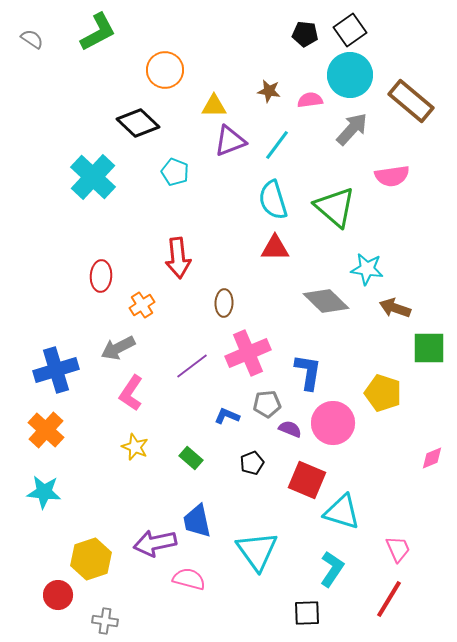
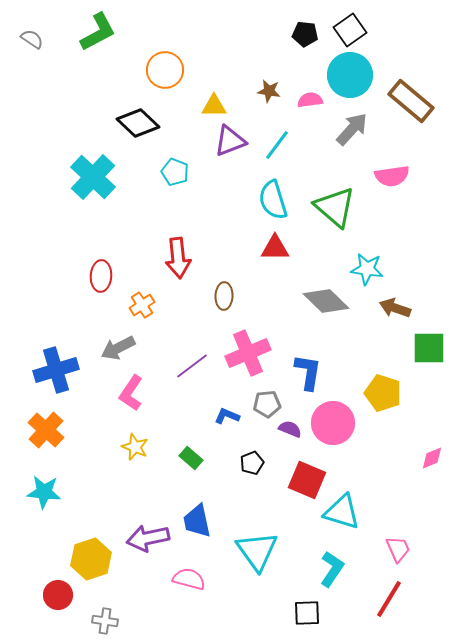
brown ellipse at (224, 303): moved 7 px up
purple arrow at (155, 543): moved 7 px left, 5 px up
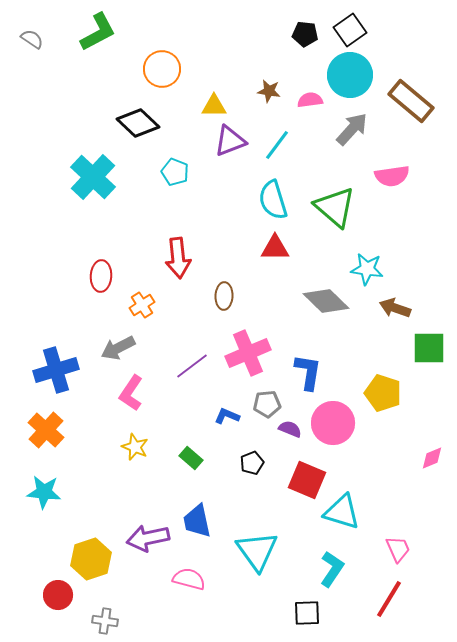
orange circle at (165, 70): moved 3 px left, 1 px up
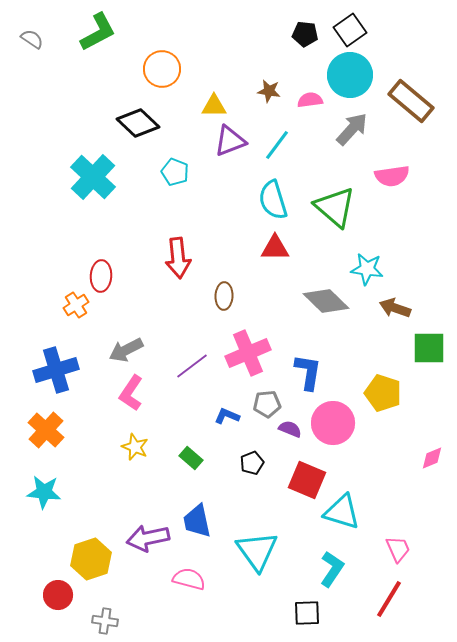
orange cross at (142, 305): moved 66 px left
gray arrow at (118, 348): moved 8 px right, 2 px down
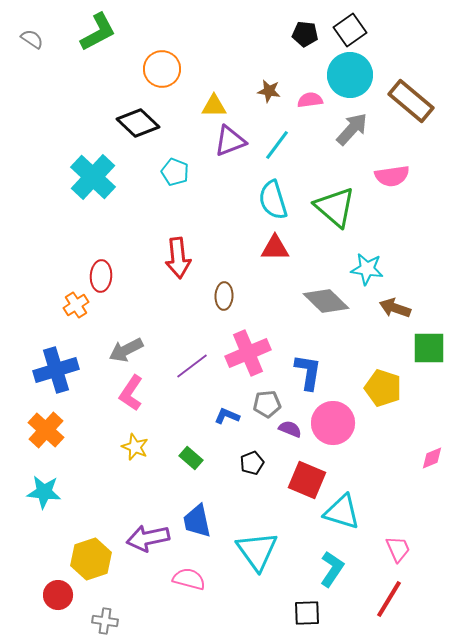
yellow pentagon at (383, 393): moved 5 px up
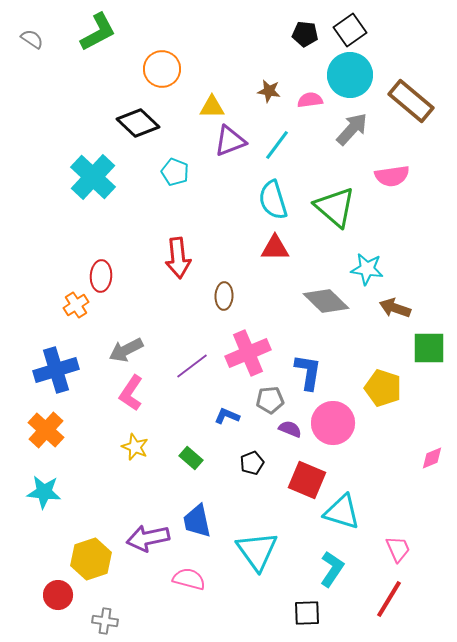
yellow triangle at (214, 106): moved 2 px left, 1 px down
gray pentagon at (267, 404): moved 3 px right, 4 px up
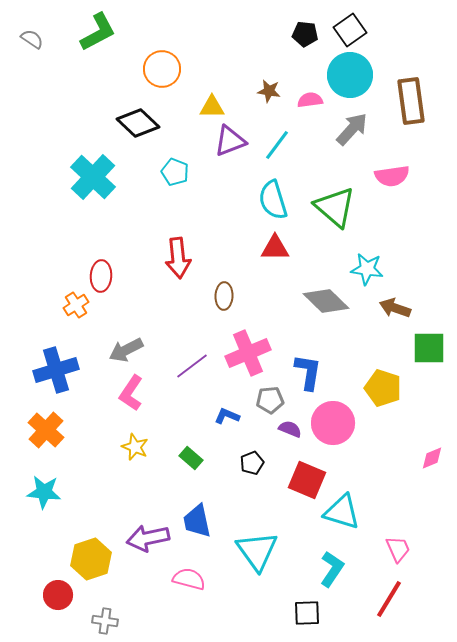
brown rectangle at (411, 101): rotated 42 degrees clockwise
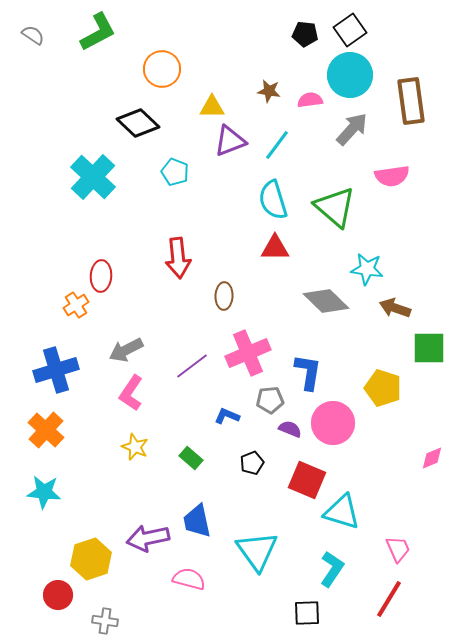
gray semicircle at (32, 39): moved 1 px right, 4 px up
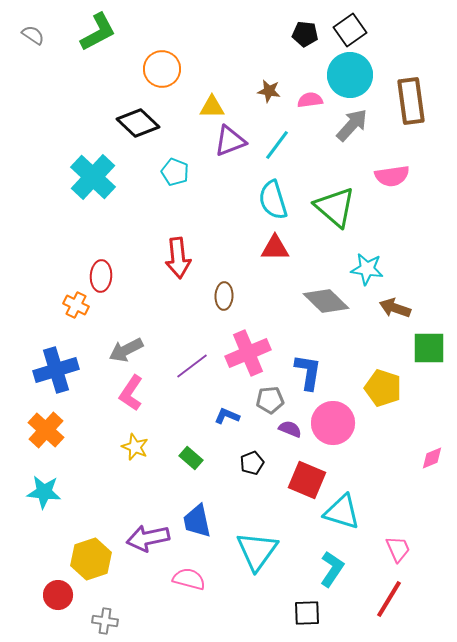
gray arrow at (352, 129): moved 4 px up
orange cross at (76, 305): rotated 30 degrees counterclockwise
cyan triangle at (257, 551): rotated 12 degrees clockwise
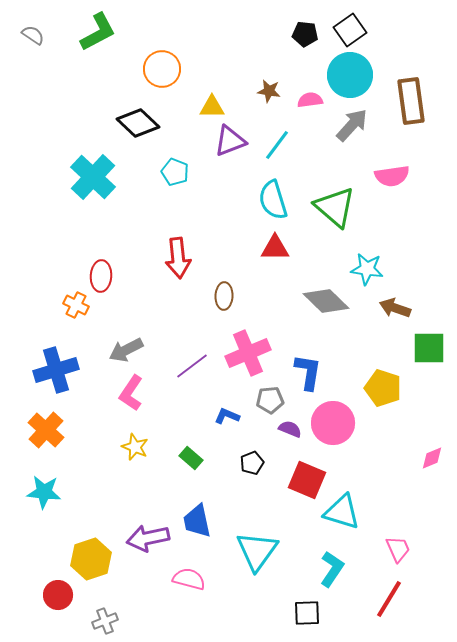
gray cross at (105, 621): rotated 30 degrees counterclockwise
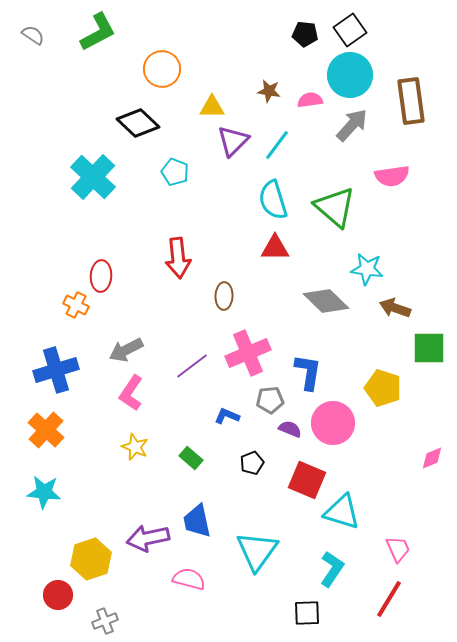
purple triangle at (230, 141): moved 3 px right; rotated 24 degrees counterclockwise
